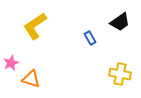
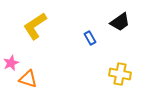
orange triangle: moved 3 px left
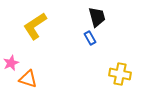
black trapezoid: moved 23 px left, 5 px up; rotated 70 degrees counterclockwise
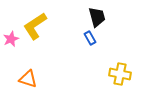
pink star: moved 24 px up
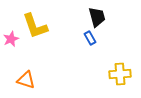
yellow L-shape: rotated 76 degrees counterclockwise
yellow cross: rotated 15 degrees counterclockwise
orange triangle: moved 2 px left, 1 px down
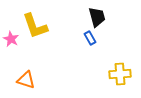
pink star: rotated 21 degrees counterclockwise
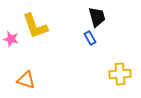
pink star: rotated 14 degrees counterclockwise
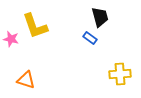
black trapezoid: moved 3 px right
blue rectangle: rotated 24 degrees counterclockwise
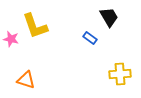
black trapezoid: moved 9 px right; rotated 15 degrees counterclockwise
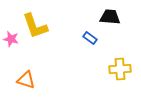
black trapezoid: moved 1 px right; rotated 55 degrees counterclockwise
yellow cross: moved 5 px up
